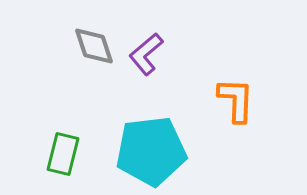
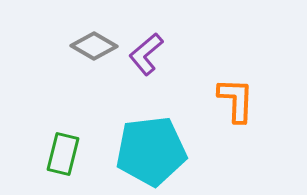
gray diamond: rotated 42 degrees counterclockwise
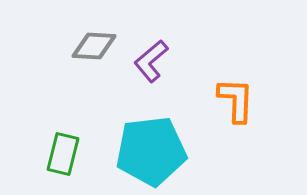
gray diamond: rotated 27 degrees counterclockwise
purple L-shape: moved 5 px right, 7 px down
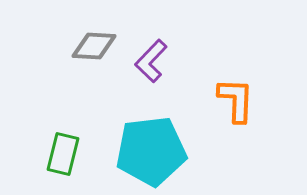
purple L-shape: rotated 6 degrees counterclockwise
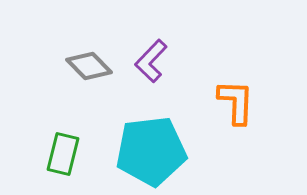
gray diamond: moved 5 px left, 20 px down; rotated 42 degrees clockwise
orange L-shape: moved 2 px down
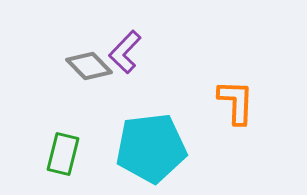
purple L-shape: moved 26 px left, 9 px up
cyan pentagon: moved 3 px up
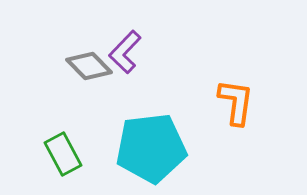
orange L-shape: rotated 6 degrees clockwise
green rectangle: rotated 42 degrees counterclockwise
